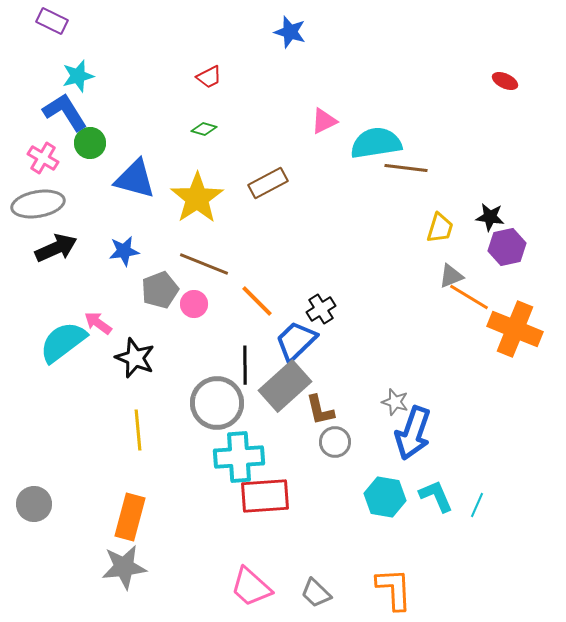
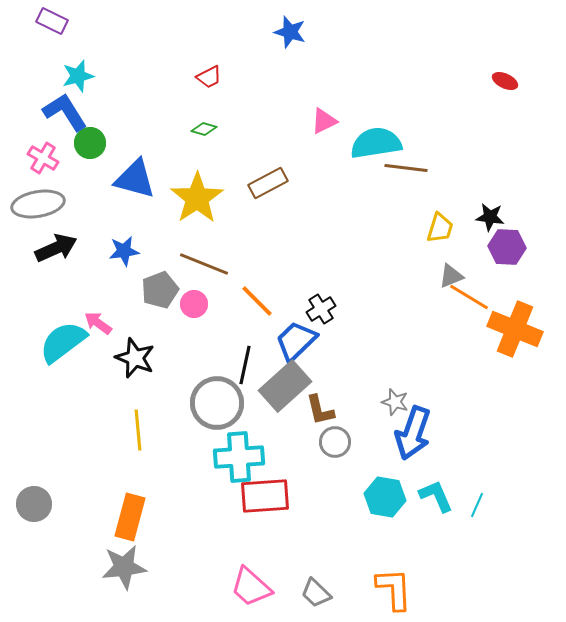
purple hexagon at (507, 247): rotated 15 degrees clockwise
black line at (245, 365): rotated 12 degrees clockwise
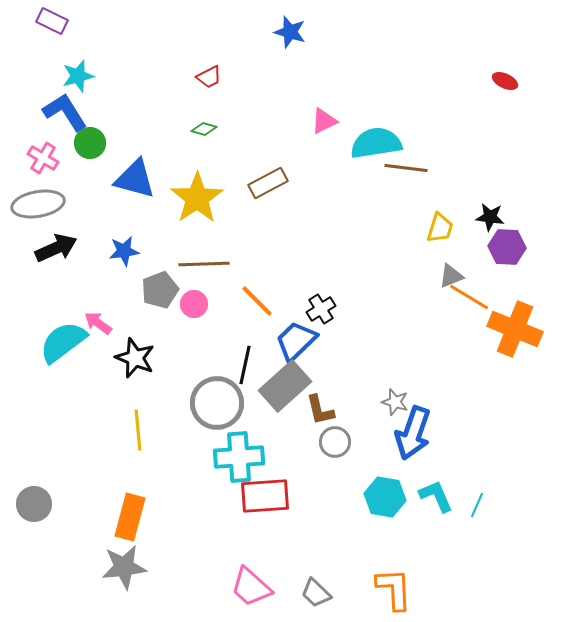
brown line at (204, 264): rotated 24 degrees counterclockwise
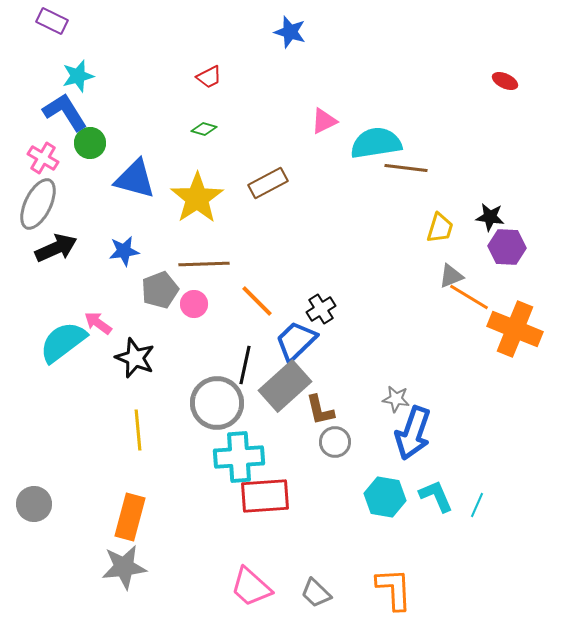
gray ellipse at (38, 204): rotated 54 degrees counterclockwise
gray star at (395, 402): moved 1 px right, 3 px up; rotated 8 degrees counterclockwise
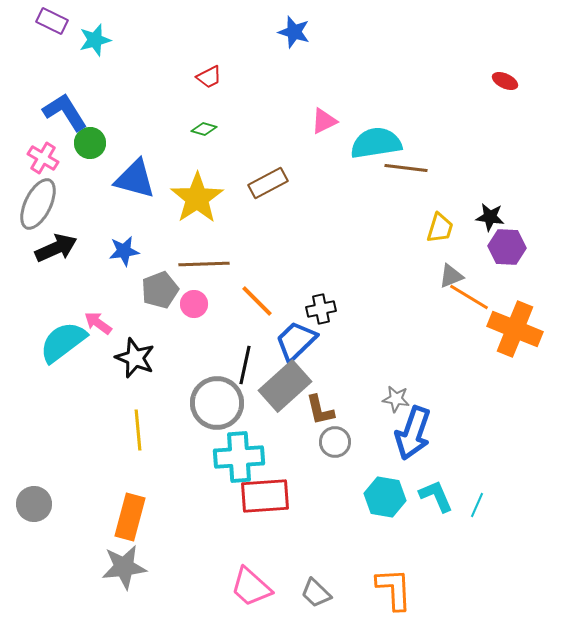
blue star at (290, 32): moved 4 px right
cyan star at (78, 76): moved 17 px right, 36 px up
black cross at (321, 309): rotated 20 degrees clockwise
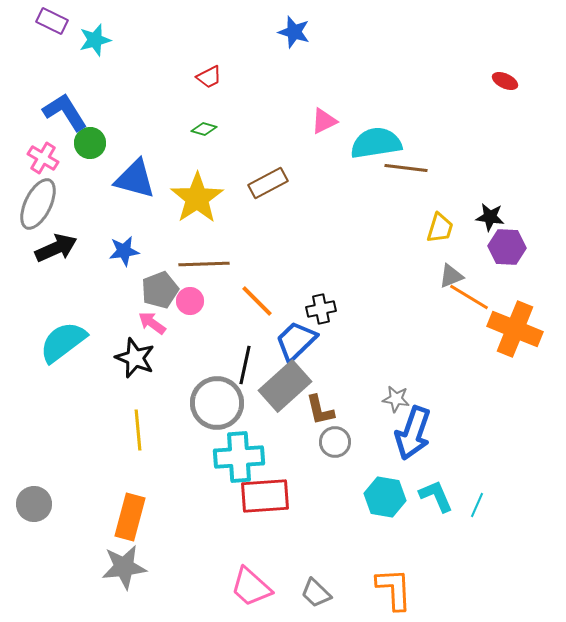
pink circle at (194, 304): moved 4 px left, 3 px up
pink arrow at (98, 323): moved 54 px right
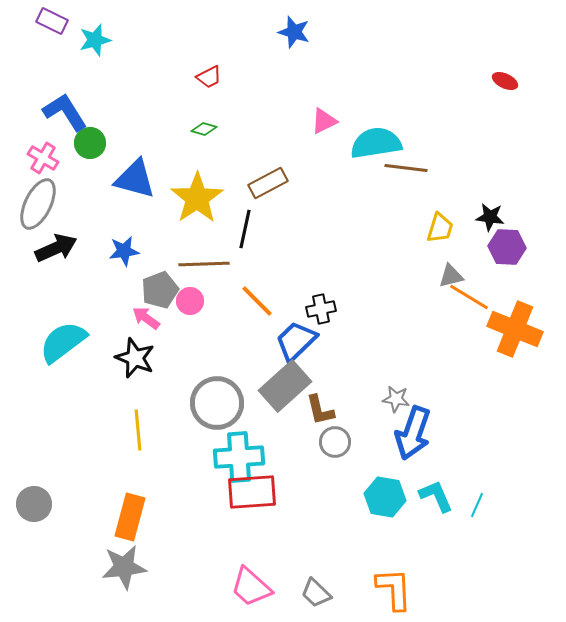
gray triangle at (451, 276): rotated 8 degrees clockwise
pink arrow at (152, 323): moved 6 px left, 5 px up
black line at (245, 365): moved 136 px up
red rectangle at (265, 496): moved 13 px left, 4 px up
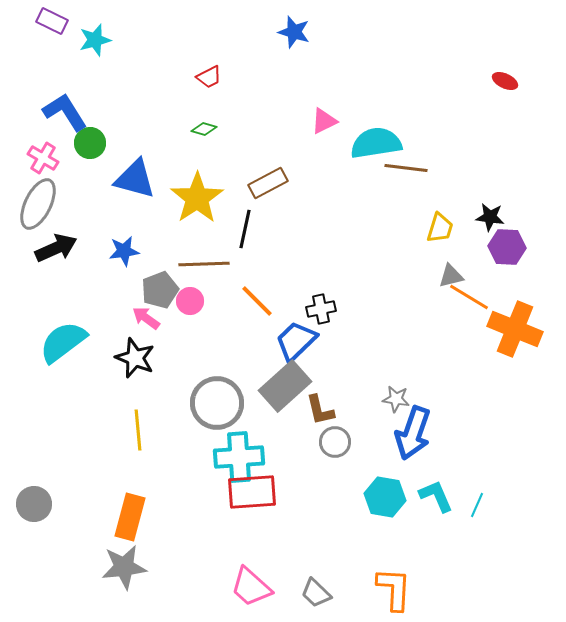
orange L-shape at (394, 589): rotated 6 degrees clockwise
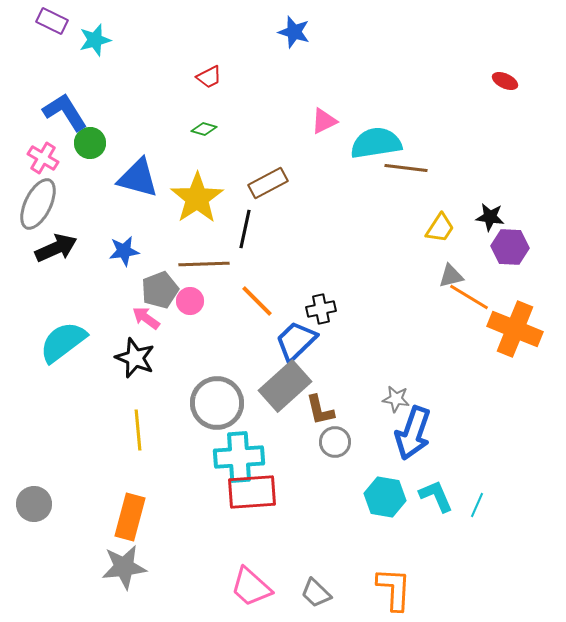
blue triangle at (135, 179): moved 3 px right, 1 px up
yellow trapezoid at (440, 228): rotated 16 degrees clockwise
purple hexagon at (507, 247): moved 3 px right
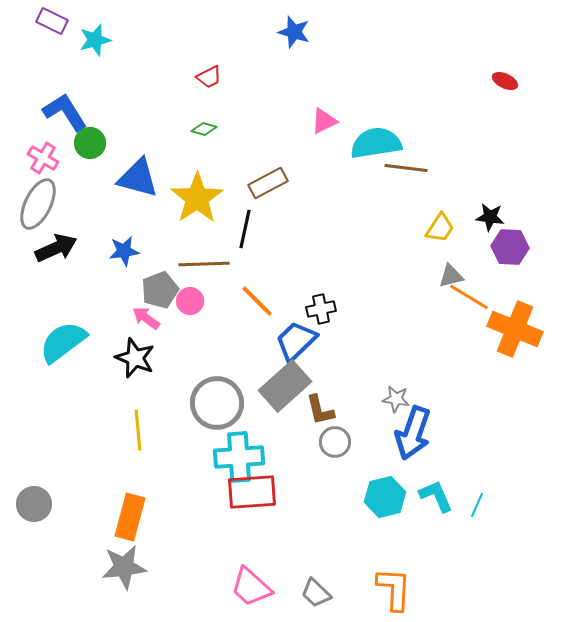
cyan hexagon at (385, 497): rotated 24 degrees counterclockwise
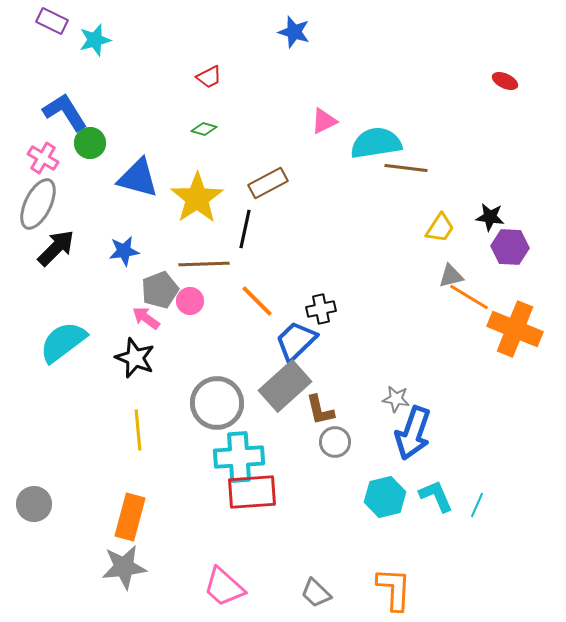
black arrow at (56, 248): rotated 21 degrees counterclockwise
pink trapezoid at (251, 587): moved 27 px left
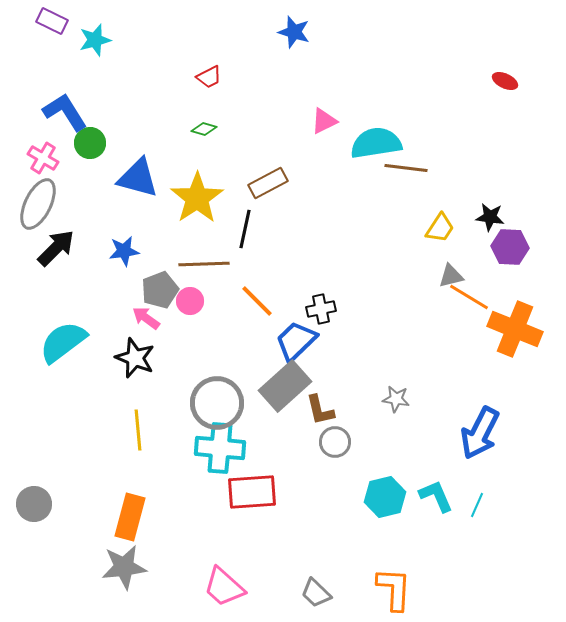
blue arrow at (413, 433): moved 67 px right; rotated 8 degrees clockwise
cyan cross at (239, 457): moved 19 px left, 9 px up; rotated 9 degrees clockwise
